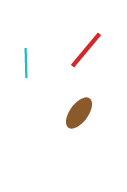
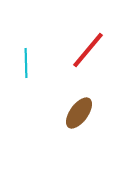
red line: moved 2 px right
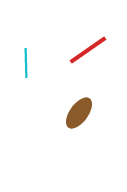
red line: rotated 15 degrees clockwise
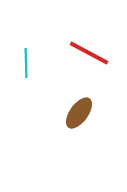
red line: moved 1 px right, 3 px down; rotated 63 degrees clockwise
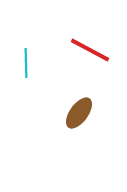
red line: moved 1 px right, 3 px up
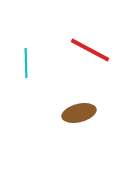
brown ellipse: rotated 40 degrees clockwise
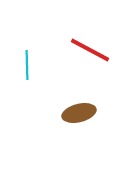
cyan line: moved 1 px right, 2 px down
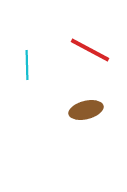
brown ellipse: moved 7 px right, 3 px up
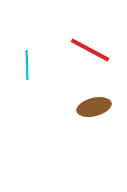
brown ellipse: moved 8 px right, 3 px up
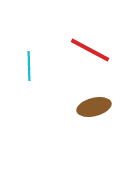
cyan line: moved 2 px right, 1 px down
